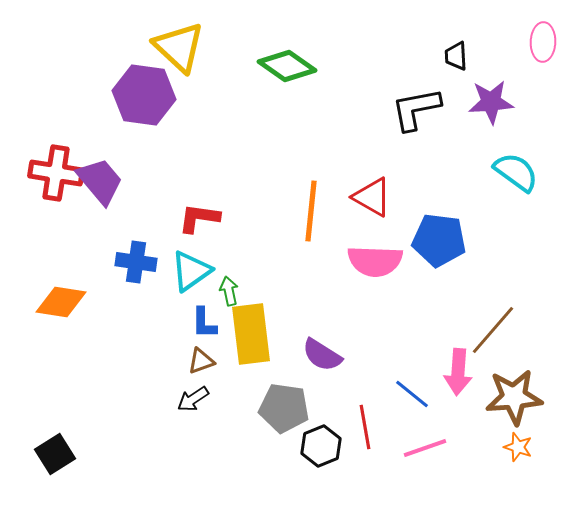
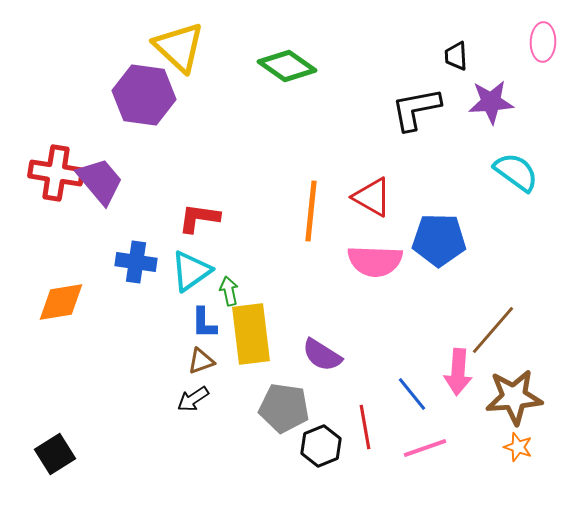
blue pentagon: rotated 6 degrees counterclockwise
orange diamond: rotated 18 degrees counterclockwise
blue line: rotated 12 degrees clockwise
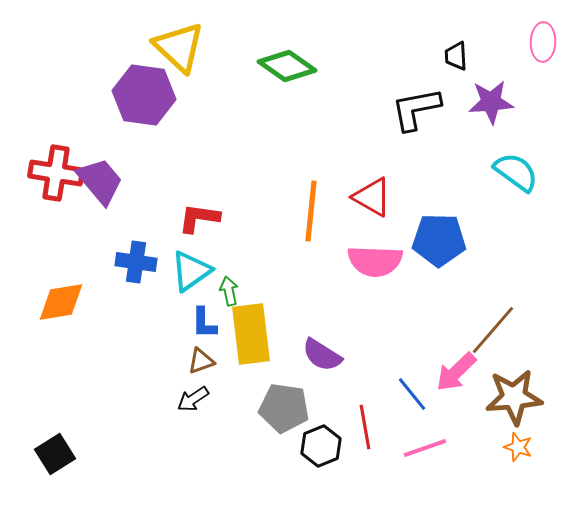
pink arrow: moved 2 px left; rotated 42 degrees clockwise
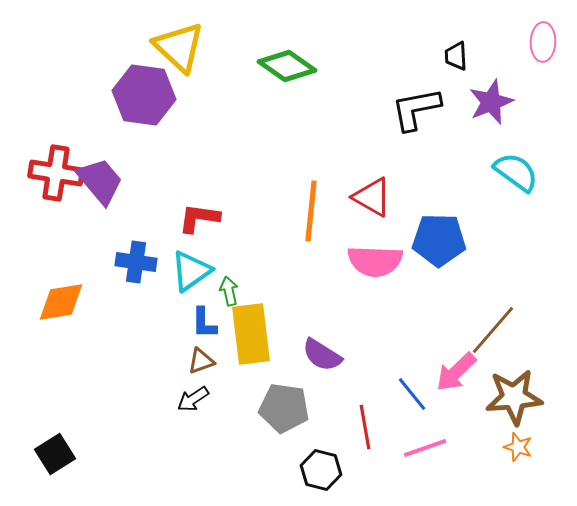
purple star: rotated 18 degrees counterclockwise
black hexagon: moved 24 px down; rotated 24 degrees counterclockwise
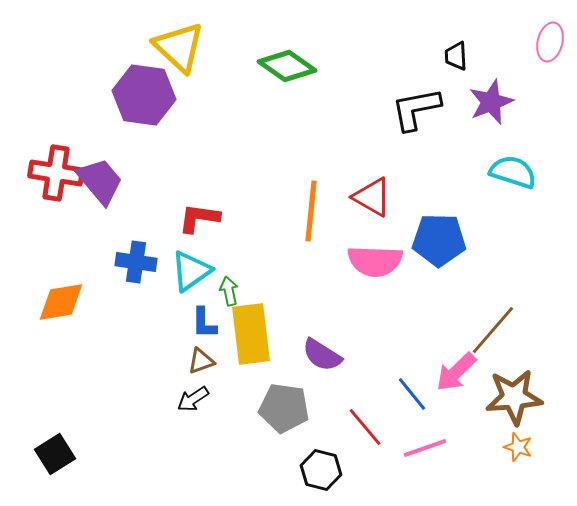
pink ellipse: moved 7 px right; rotated 12 degrees clockwise
cyan semicircle: moved 3 px left; rotated 18 degrees counterclockwise
red line: rotated 30 degrees counterclockwise
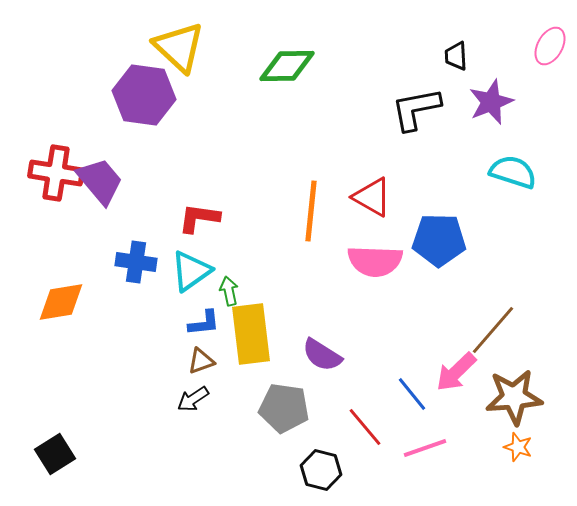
pink ellipse: moved 4 px down; rotated 15 degrees clockwise
green diamond: rotated 36 degrees counterclockwise
blue L-shape: rotated 96 degrees counterclockwise
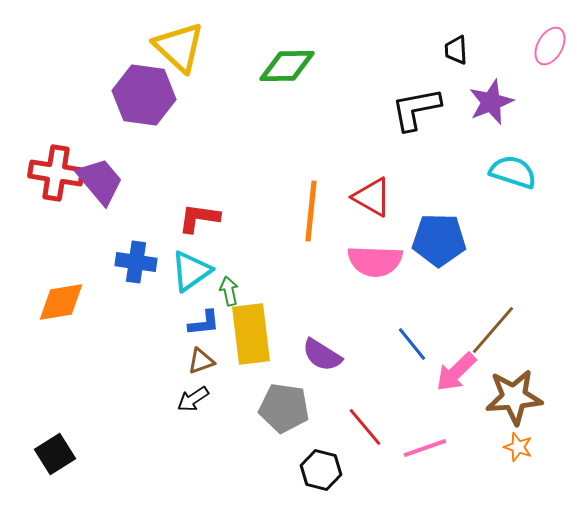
black trapezoid: moved 6 px up
blue line: moved 50 px up
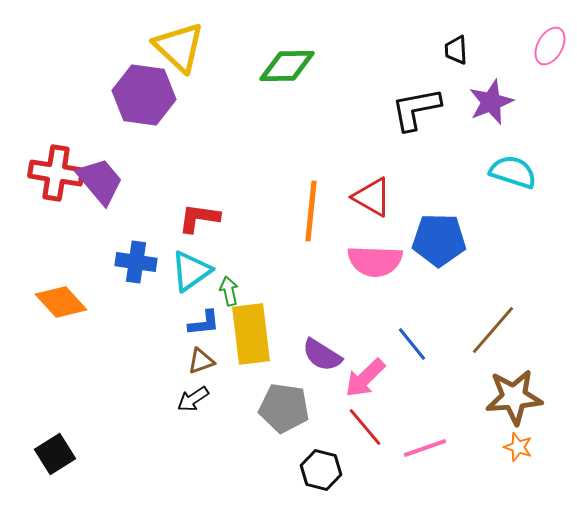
orange diamond: rotated 57 degrees clockwise
pink arrow: moved 91 px left, 6 px down
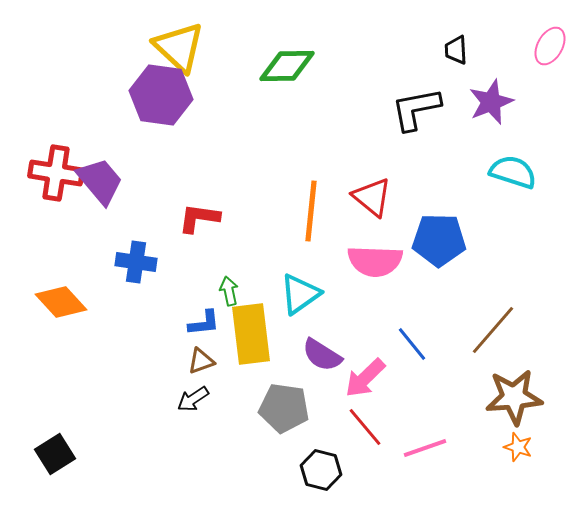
purple hexagon: moved 17 px right
red triangle: rotated 9 degrees clockwise
cyan triangle: moved 109 px right, 23 px down
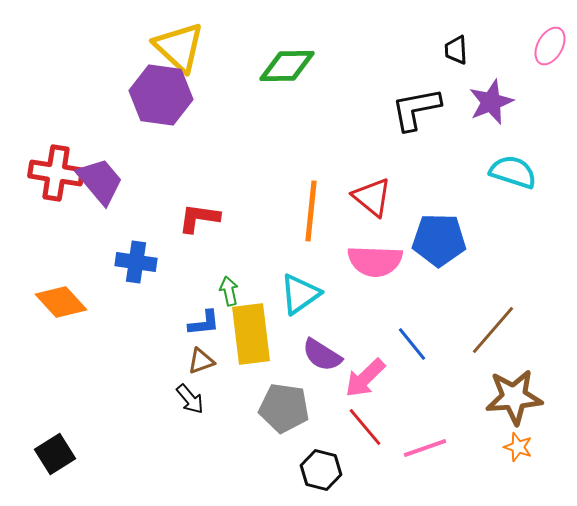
black arrow: moved 3 px left; rotated 96 degrees counterclockwise
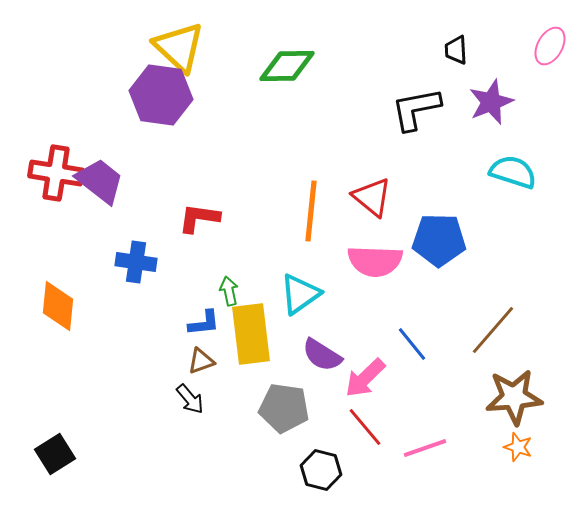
purple trapezoid: rotated 12 degrees counterclockwise
orange diamond: moved 3 px left, 4 px down; rotated 48 degrees clockwise
